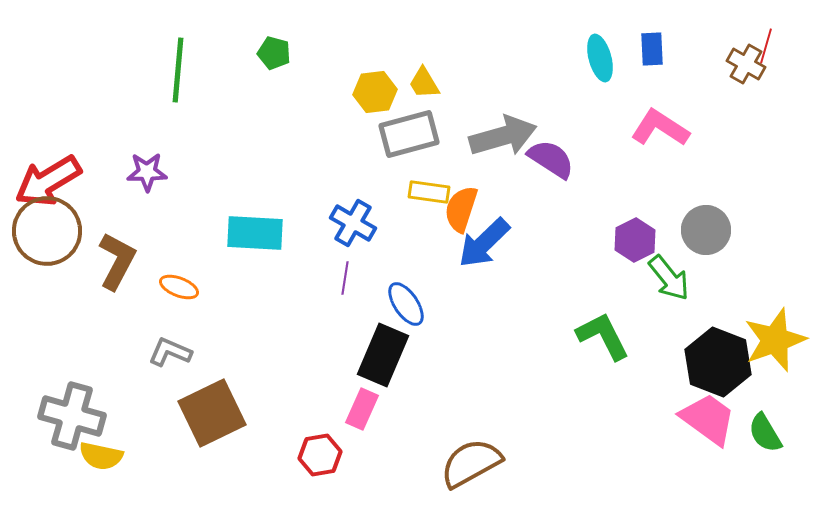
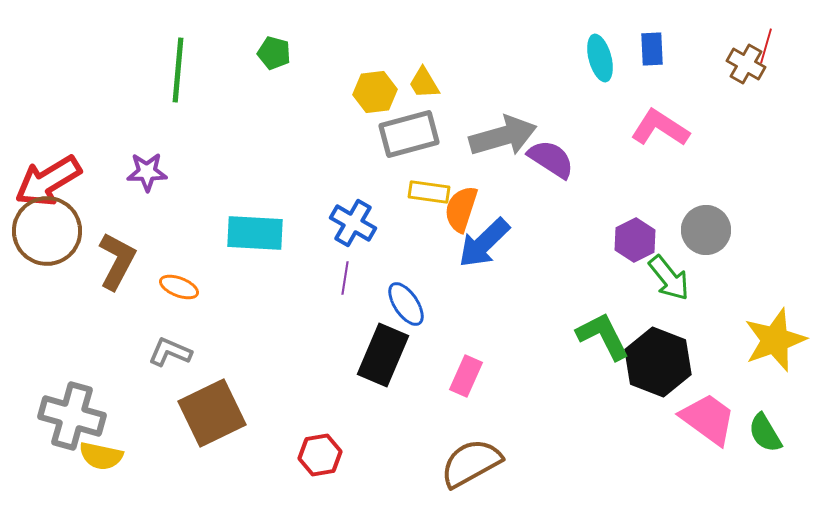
black hexagon: moved 60 px left
pink rectangle: moved 104 px right, 33 px up
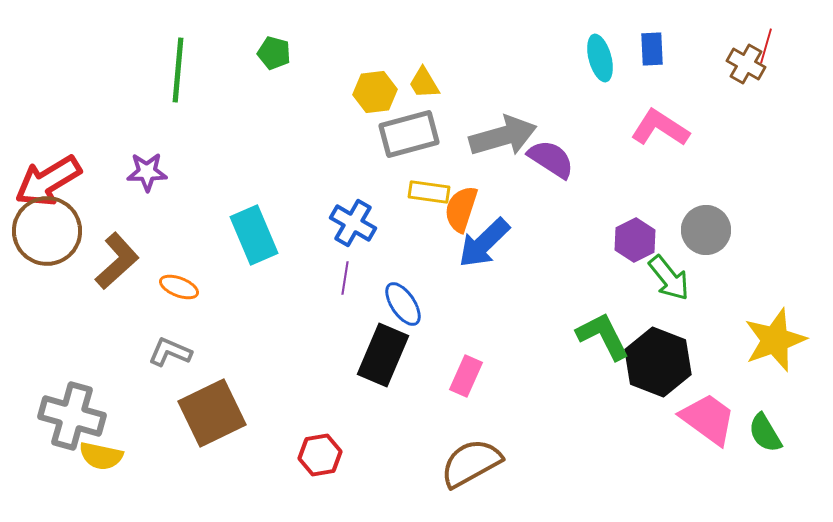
cyan rectangle: moved 1 px left, 2 px down; rotated 64 degrees clockwise
brown L-shape: rotated 20 degrees clockwise
blue ellipse: moved 3 px left
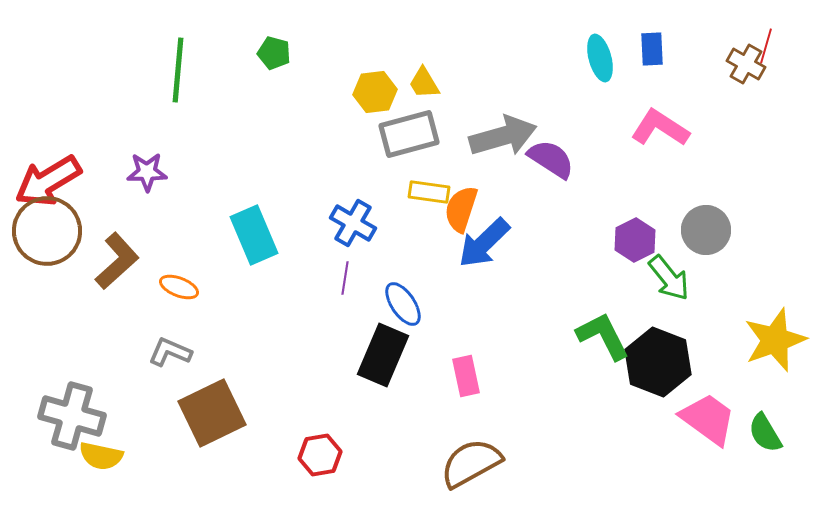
pink rectangle: rotated 36 degrees counterclockwise
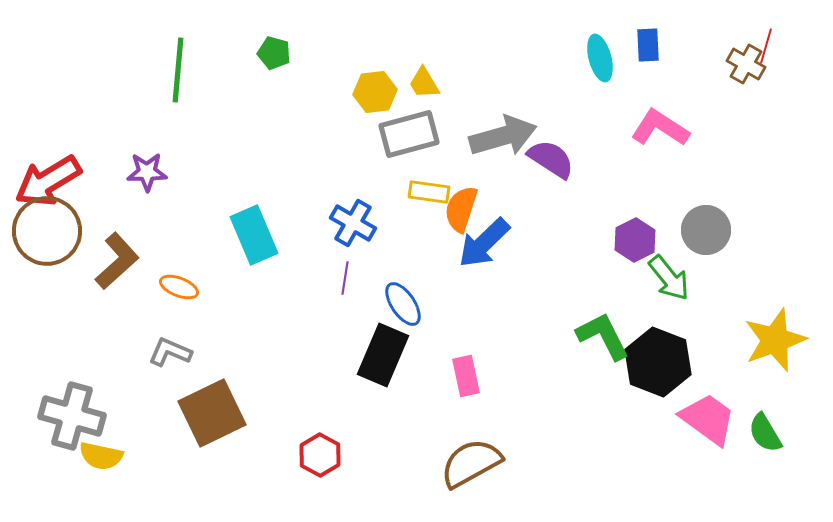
blue rectangle: moved 4 px left, 4 px up
red hexagon: rotated 21 degrees counterclockwise
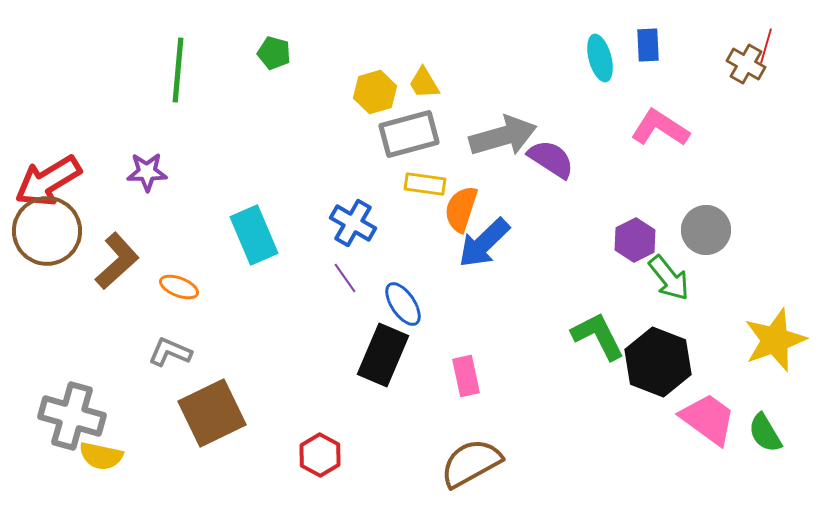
yellow hexagon: rotated 9 degrees counterclockwise
yellow rectangle: moved 4 px left, 8 px up
purple line: rotated 44 degrees counterclockwise
green L-shape: moved 5 px left
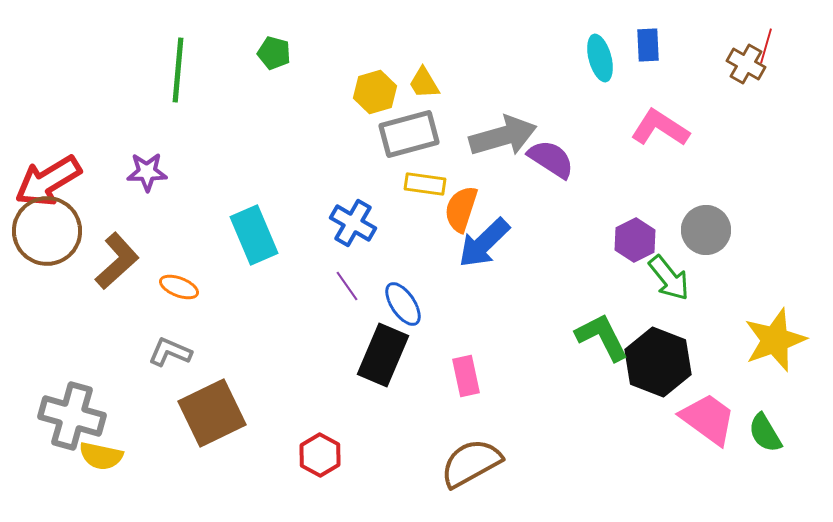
purple line: moved 2 px right, 8 px down
green L-shape: moved 4 px right, 1 px down
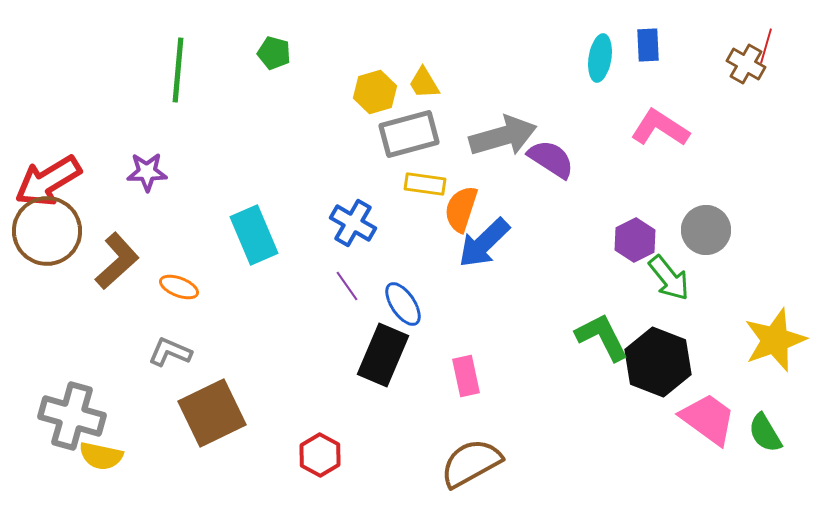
cyan ellipse: rotated 24 degrees clockwise
